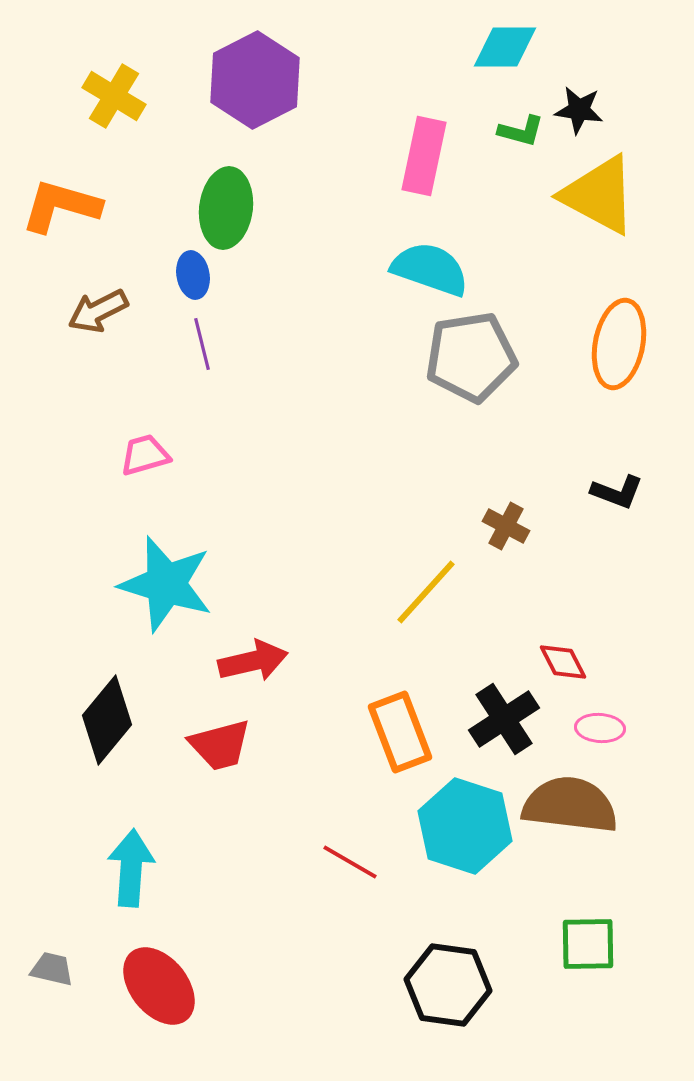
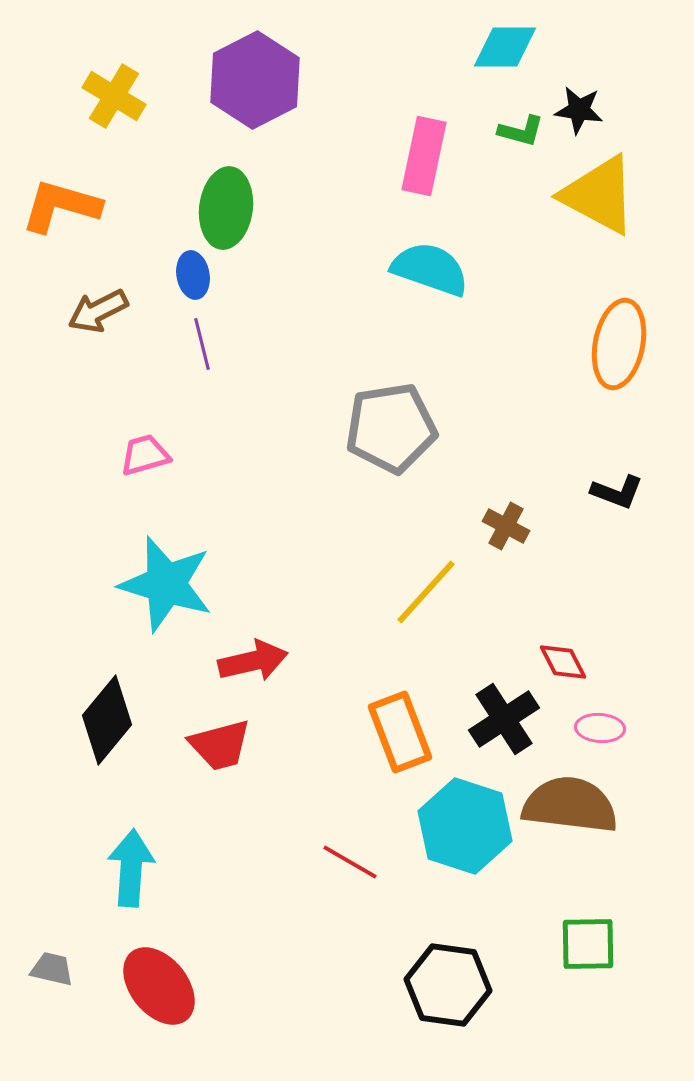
gray pentagon: moved 80 px left, 71 px down
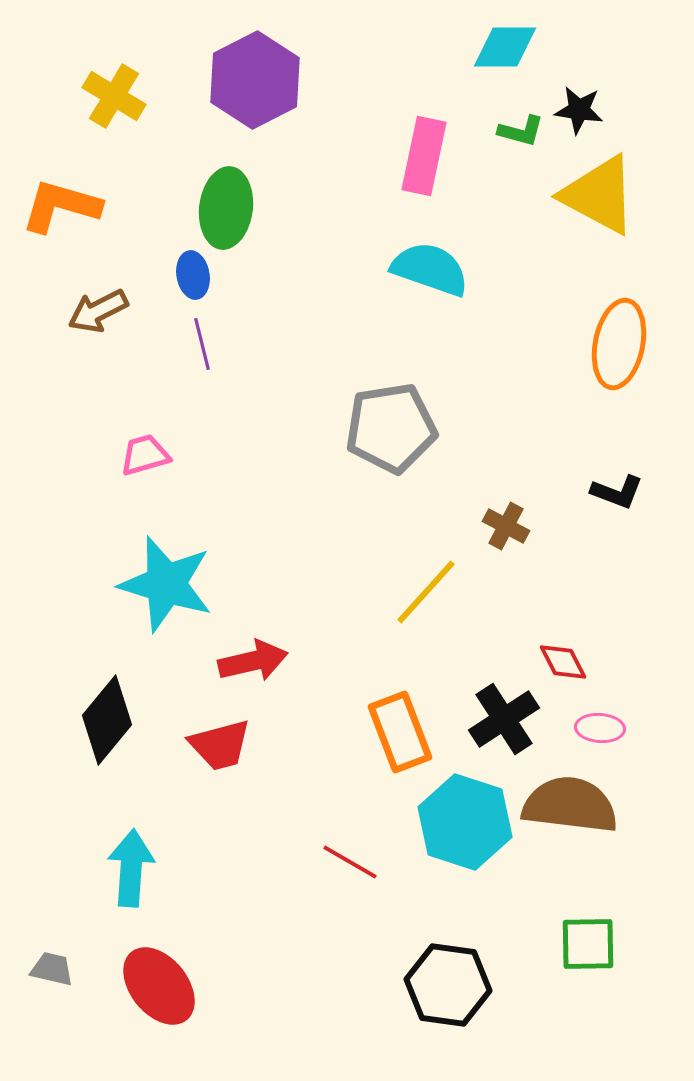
cyan hexagon: moved 4 px up
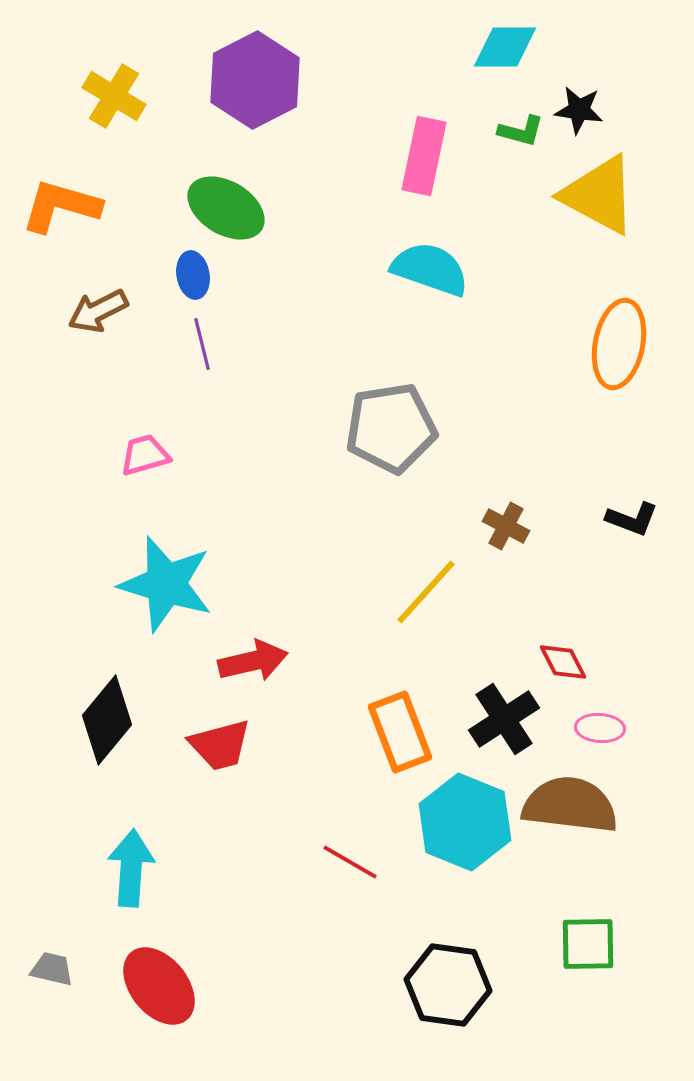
green ellipse: rotated 66 degrees counterclockwise
black L-shape: moved 15 px right, 27 px down
cyan hexagon: rotated 4 degrees clockwise
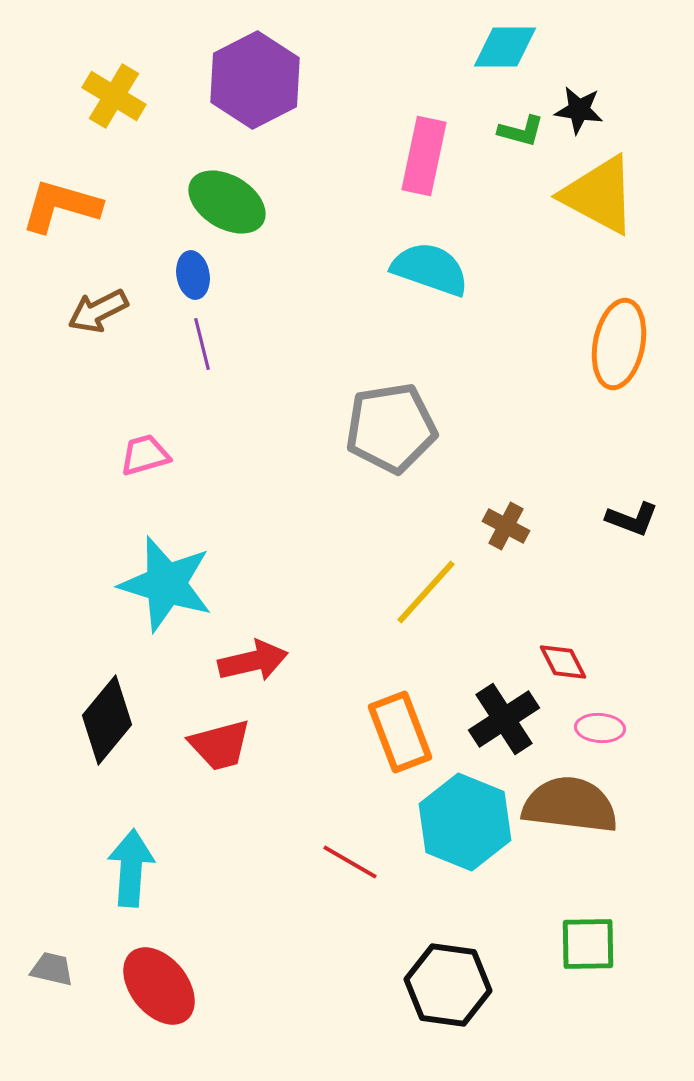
green ellipse: moved 1 px right, 6 px up
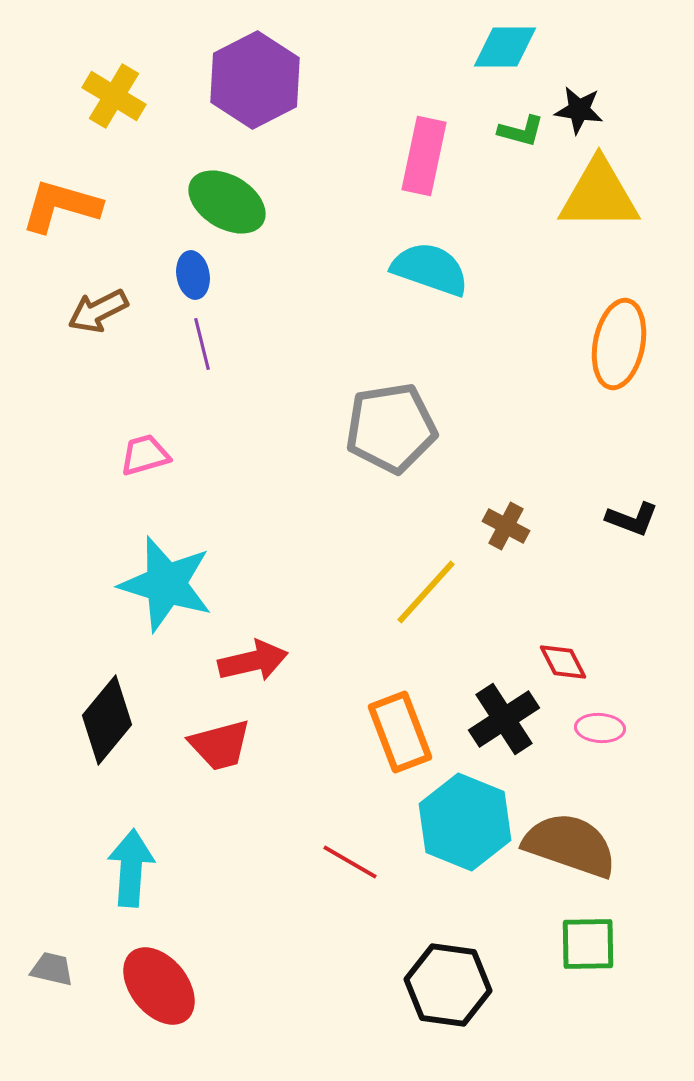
yellow triangle: rotated 28 degrees counterclockwise
brown semicircle: moved 40 px down; rotated 12 degrees clockwise
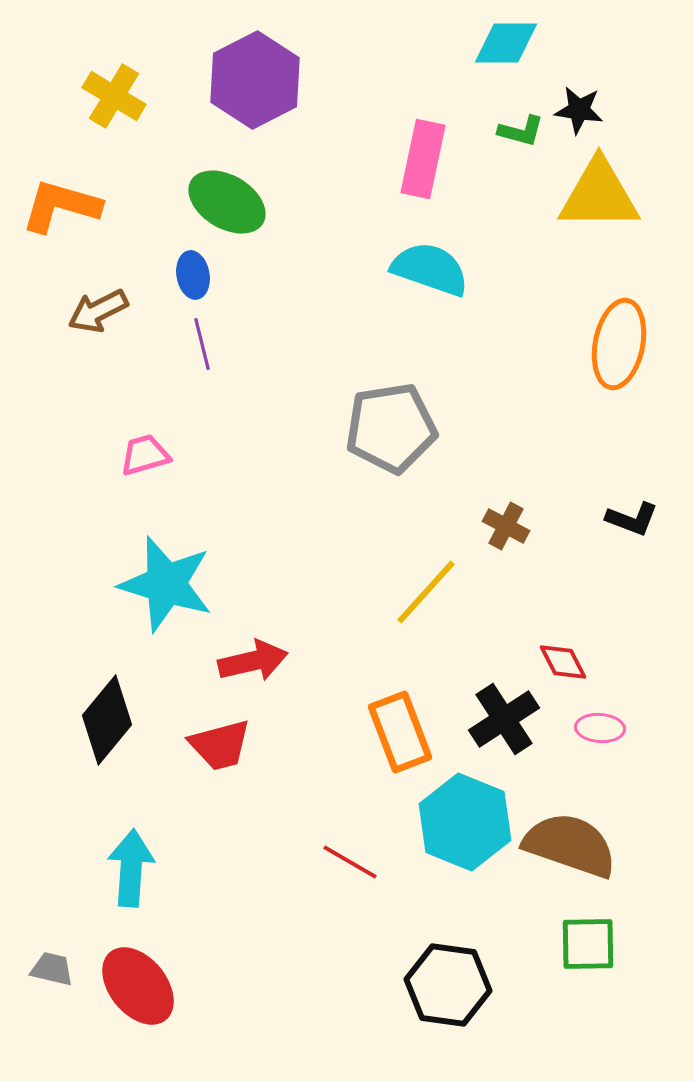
cyan diamond: moved 1 px right, 4 px up
pink rectangle: moved 1 px left, 3 px down
red ellipse: moved 21 px left
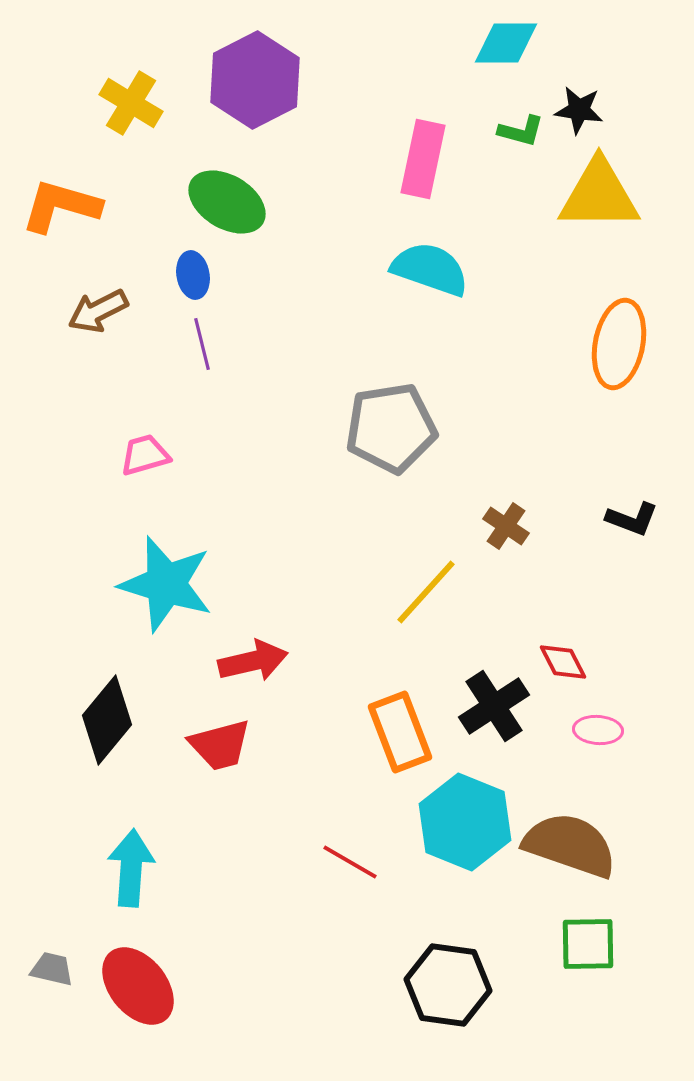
yellow cross: moved 17 px right, 7 px down
brown cross: rotated 6 degrees clockwise
black cross: moved 10 px left, 13 px up
pink ellipse: moved 2 px left, 2 px down
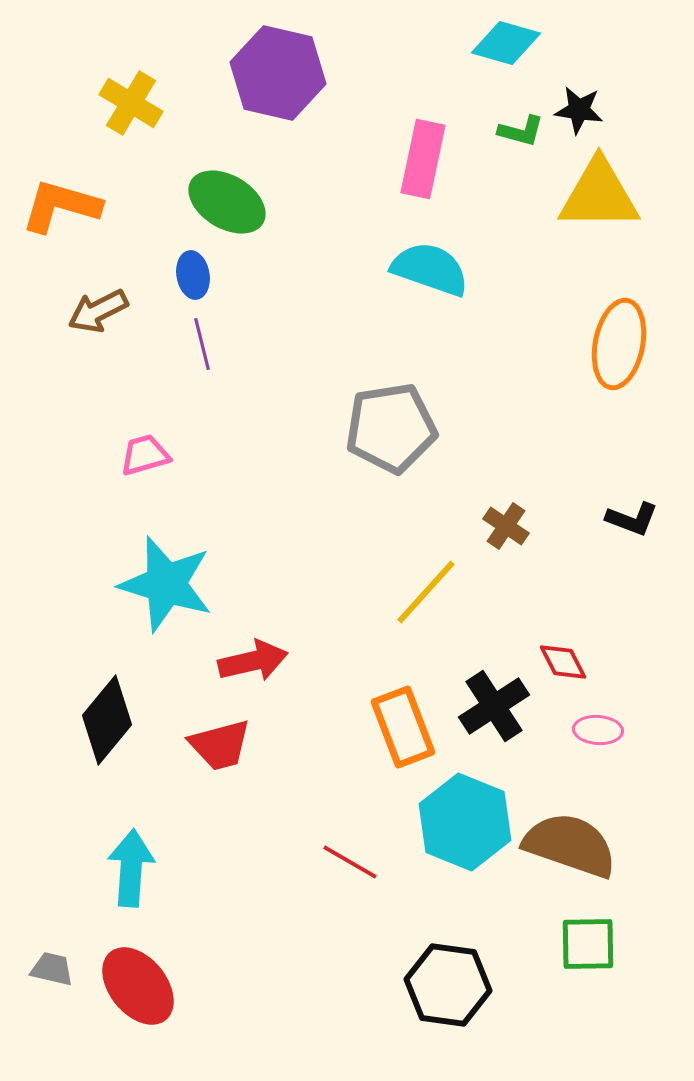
cyan diamond: rotated 16 degrees clockwise
purple hexagon: moved 23 px right, 7 px up; rotated 20 degrees counterclockwise
orange rectangle: moved 3 px right, 5 px up
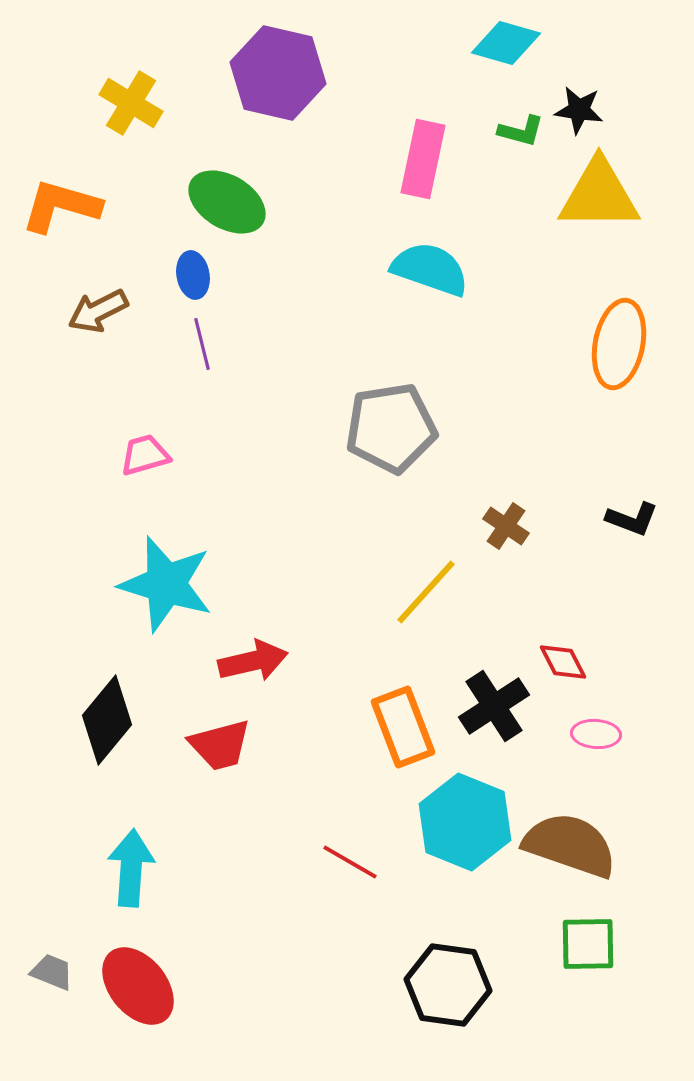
pink ellipse: moved 2 px left, 4 px down
gray trapezoid: moved 3 px down; rotated 9 degrees clockwise
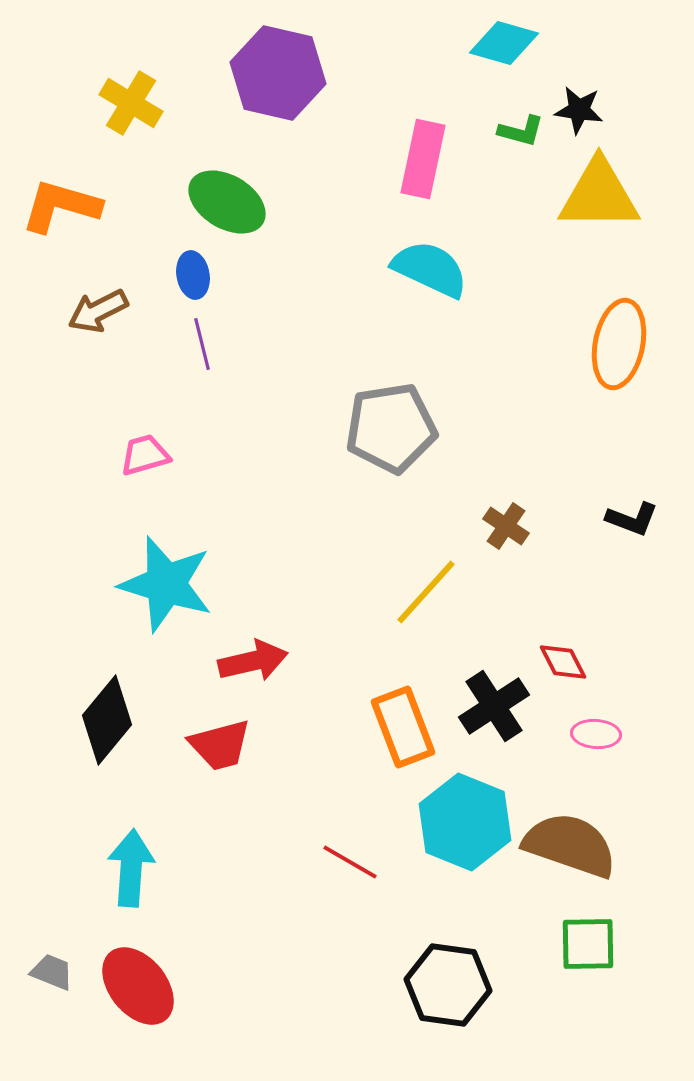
cyan diamond: moved 2 px left
cyan semicircle: rotated 6 degrees clockwise
